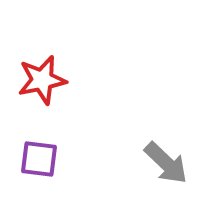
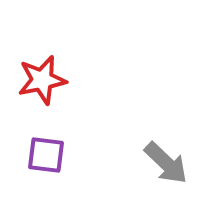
purple square: moved 7 px right, 4 px up
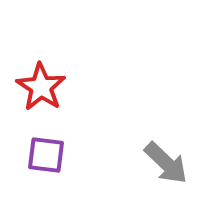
red star: moved 1 px left, 7 px down; rotated 27 degrees counterclockwise
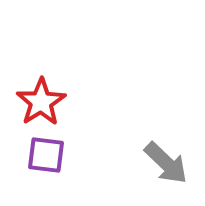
red star: moved 15 px down; rotated 6 degrees clockwise
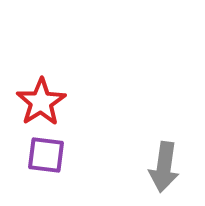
gray arrow: moved 2 px left, 4 px down; rotated 54 degrees clockwise
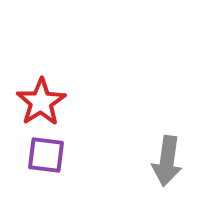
gray arrow: moved 3 px right, 6 px up
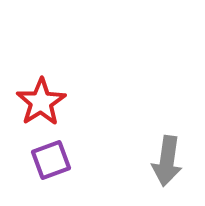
purple square: moved 5 px right, 5 px down; rotated 27 degrees counterclockwise
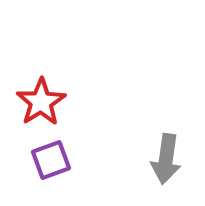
gray arrow: moved 1 px left, 2 px up
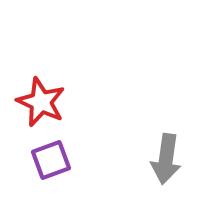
red star: rotated 15 degrees counterclockwise
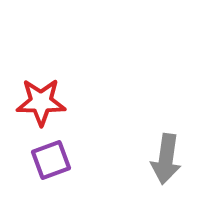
red star: rotated 24 degrees counterclockwise
